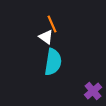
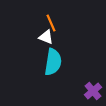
orange line: moved 1 px left, 1 px up
white triangle: rotated 14 degrees counterclockwise
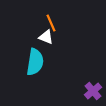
cyan semicircle: moved 18 px left
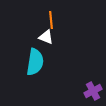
orange line: moved 3 px up; rotated 18 degrees clockwise
purple cross: rotated 12 degrees clockwise
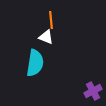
cyan semicircle: moved 1 px down
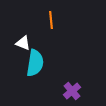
white triangle: moved 23 px left, 6 px down
purple cross: moved 21 px left; rotated 12 degrees counterclockwise
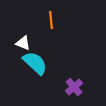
cyan semicircle: rotated 56 degrees counterclockwise
purple cross: moved 2 px right, 4 px up
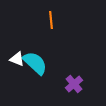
white triangle: moved 6 px left, 16 px down
purple cross: moved 3 px up
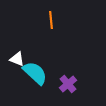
cyan semicircle: moved 10 px down
purple cross: moved 6 px left
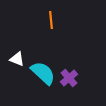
cyan semicircle: moved 8 px right
purple cross: moved 1 px right, 6 px up
